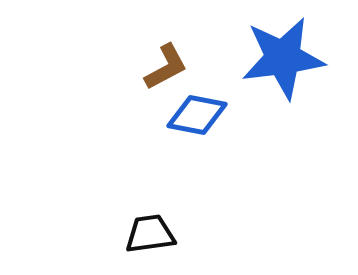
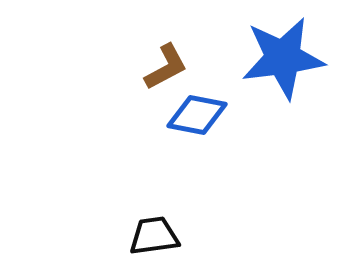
black trapezoid: moved 4 px right, 2 px down
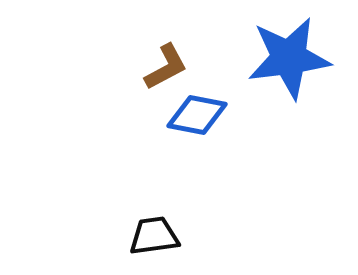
blue star: moved 6 px right
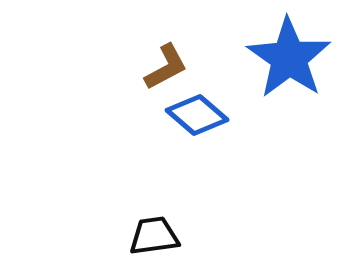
blue star: rotated 30 degrees counterclockwise
blue diamond: rotated 30 degrees clockwise
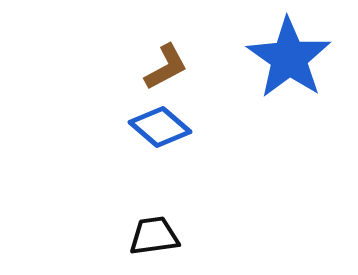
blue diamond: moved 37 px left, 12 px down
